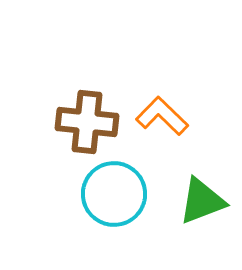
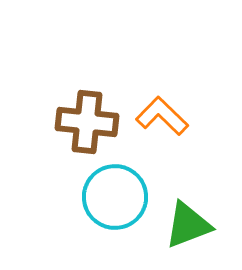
cyan circle: moved 1 px right, 3 px down
green triangle: moved 14 px left, 24 px down
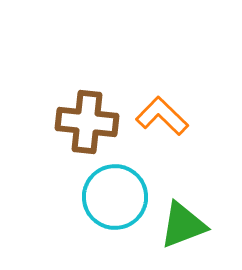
green triangle: moved 5 px left
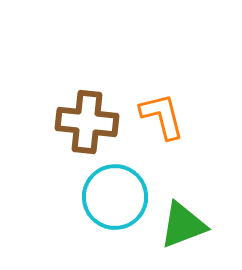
orange L-shape: rotated 32 degrees clockwise
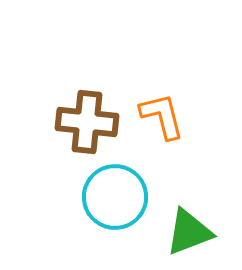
green triangle: moved 6 px right, 7 px down
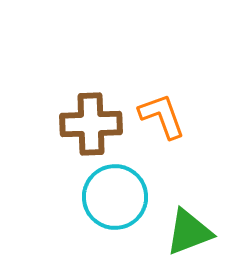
orange L-shape: rotated 6 degrees counterclockwise
brown cross: moved 4 px right, 2 px down; rotated 8 degrees counterclockwise
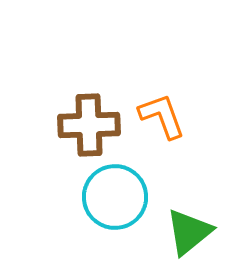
brown cross: moved 2 px left, 1 px down
green triangle: rotated 18 degrees counterclockwise
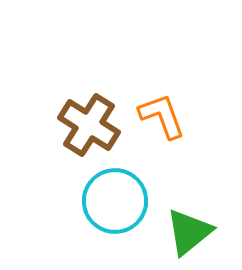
brown cross: rotated 34 degrees clockwise
cyan circle: moved 4 px down
